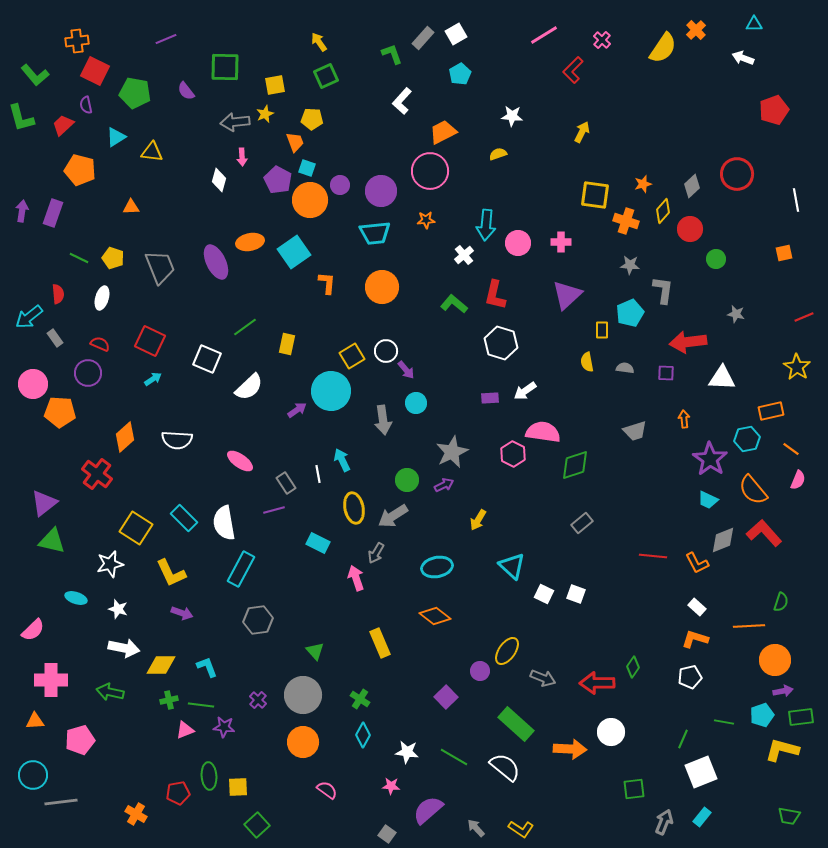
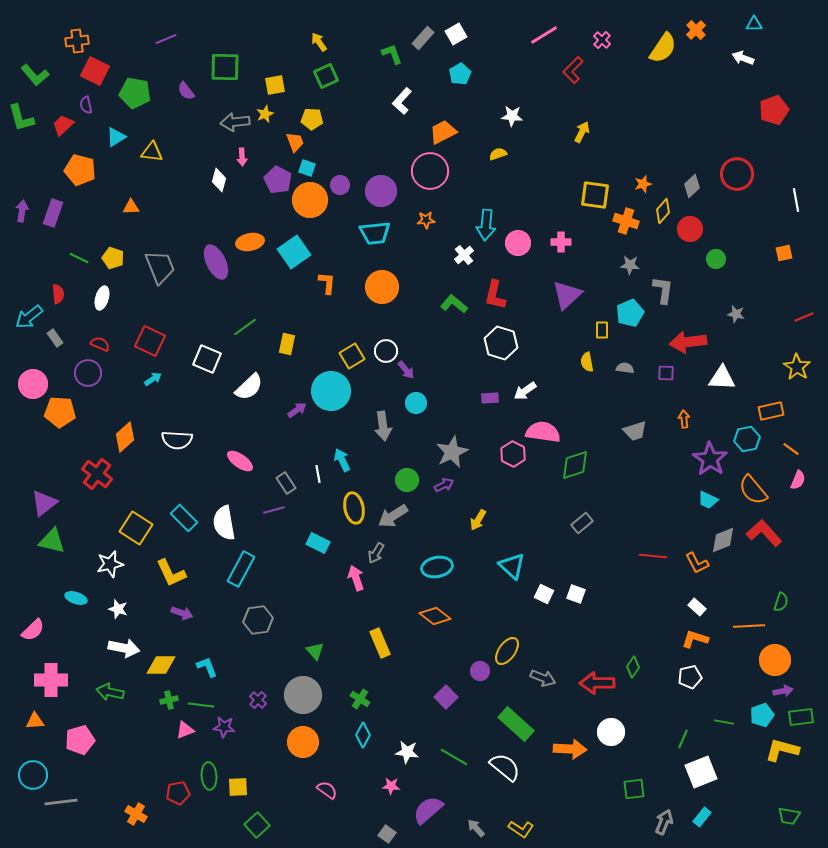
gray arrow at (383, 420): moved 6 px down
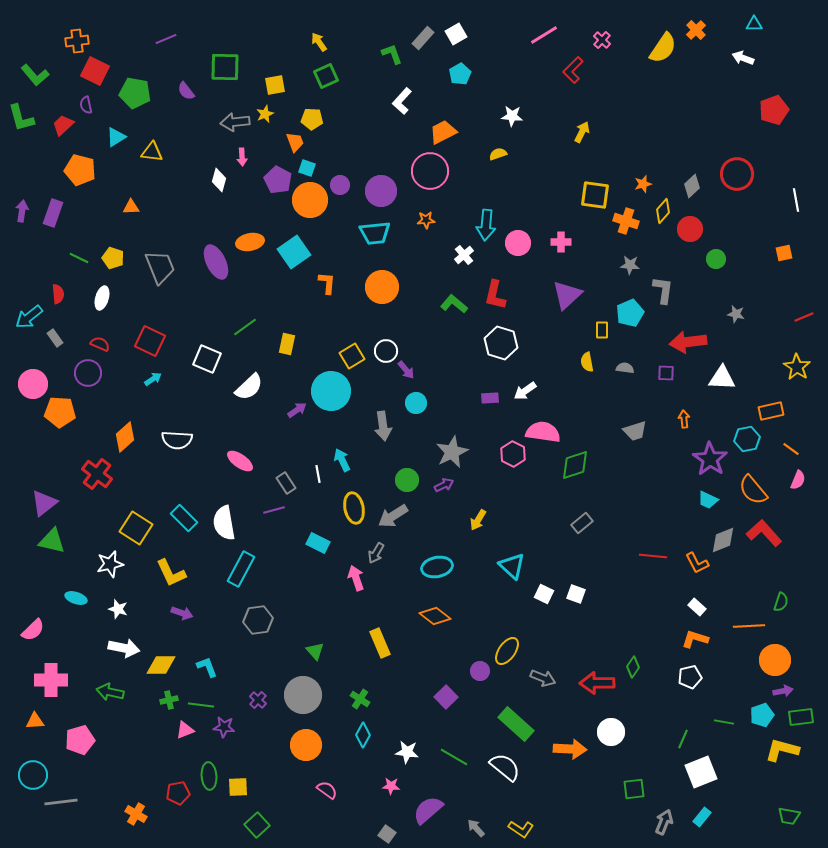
orange circle at (303, 742): moved 3 px right, 3 px down
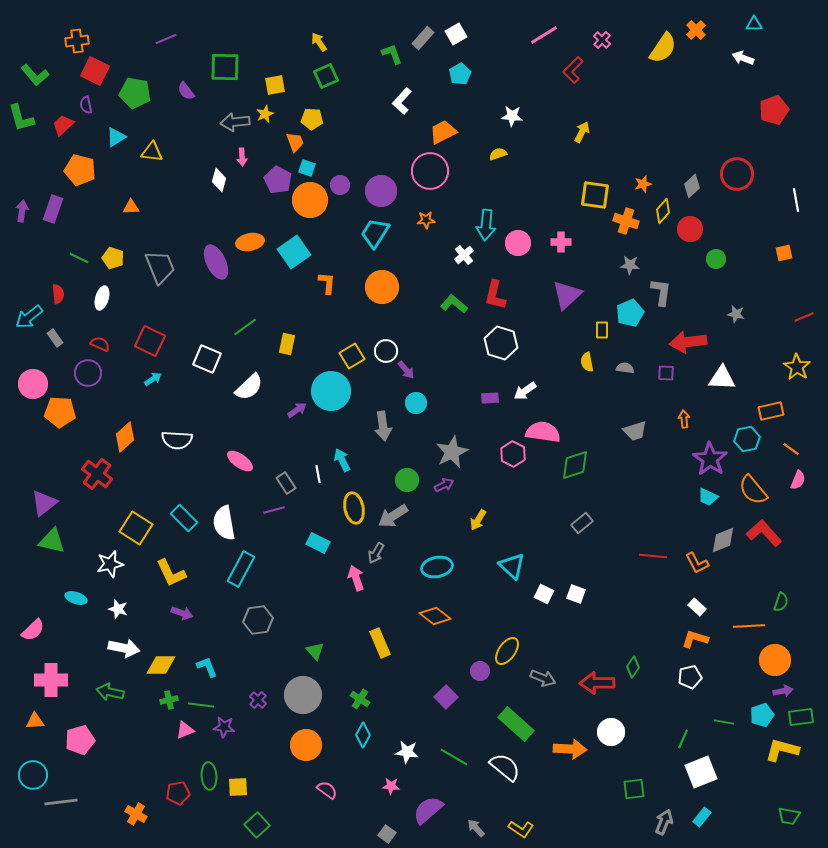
purple rectangle at (53, 213): moved 4 px up
cyan trapezoid at (375, 233): rotated 128 degrees clockwise
gray L-shape at (663, 290): moved 2 px left, 2 px down
cyan trapezoid at (708, 500): moved 3 px up
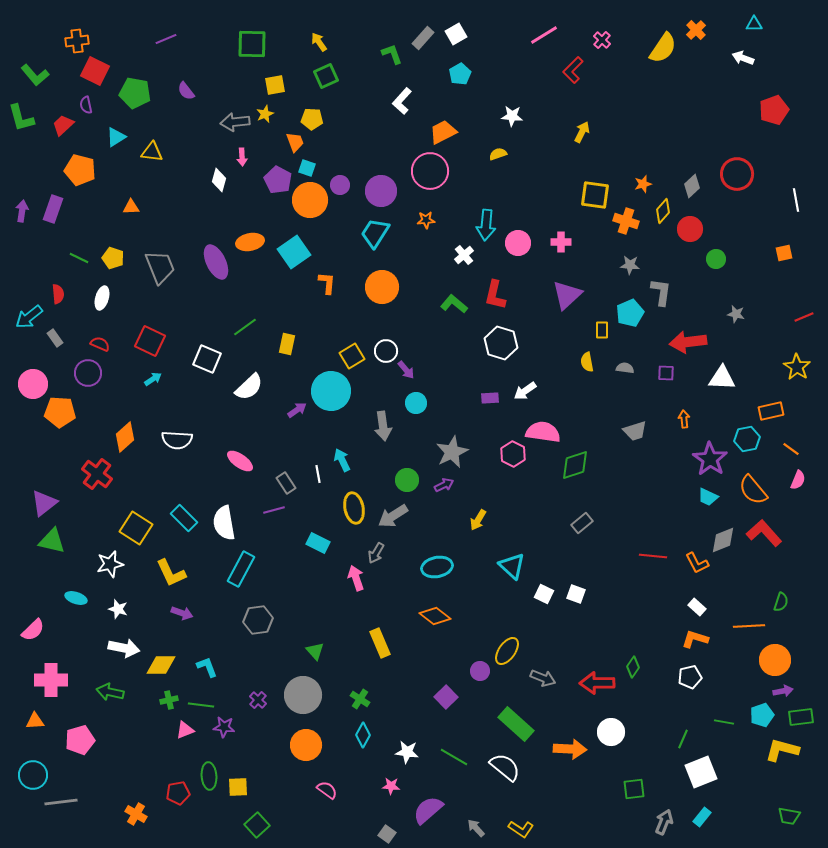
green square at (225, 67): moved 27 px right, 23 px up
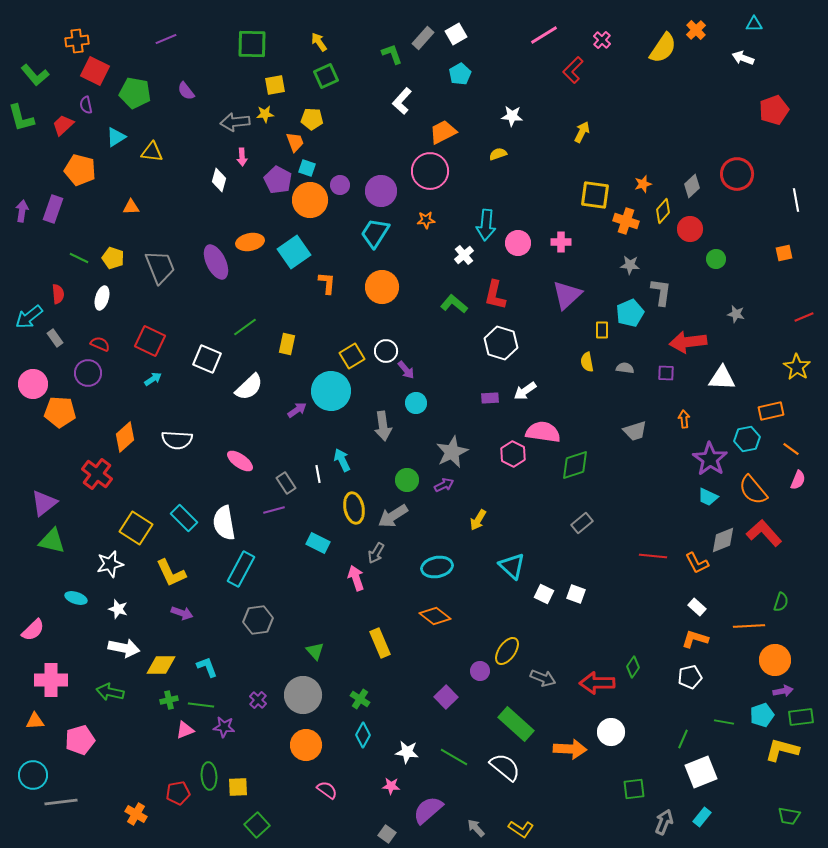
yellow star at (265, 114): rotated 18 degrees clockwise
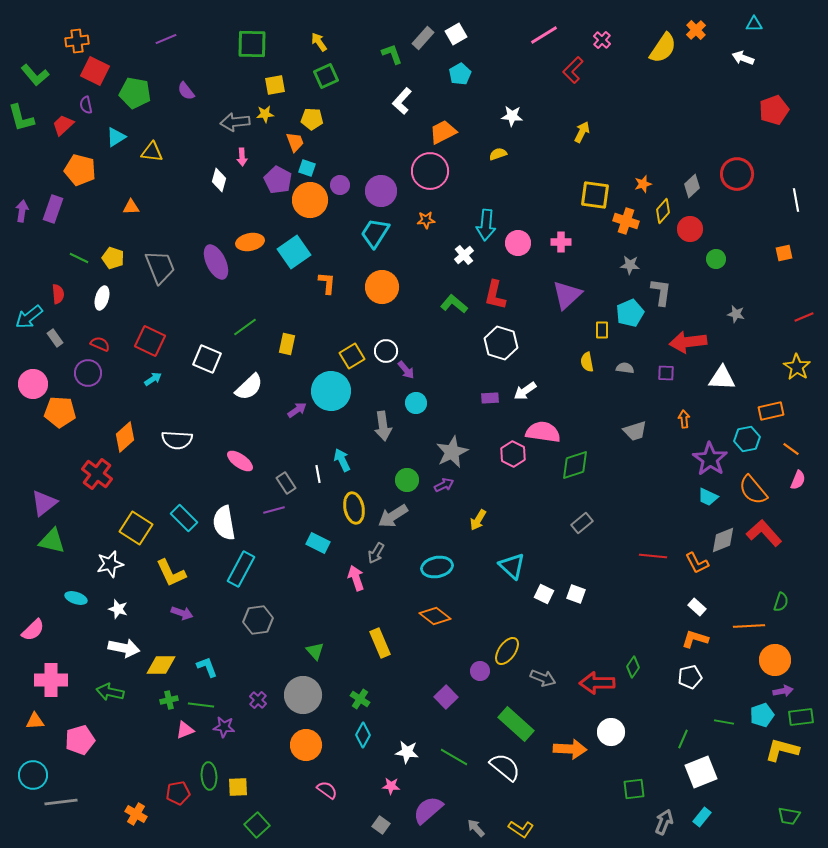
gray square at (387, 834): moved 6 px left, 9 px up
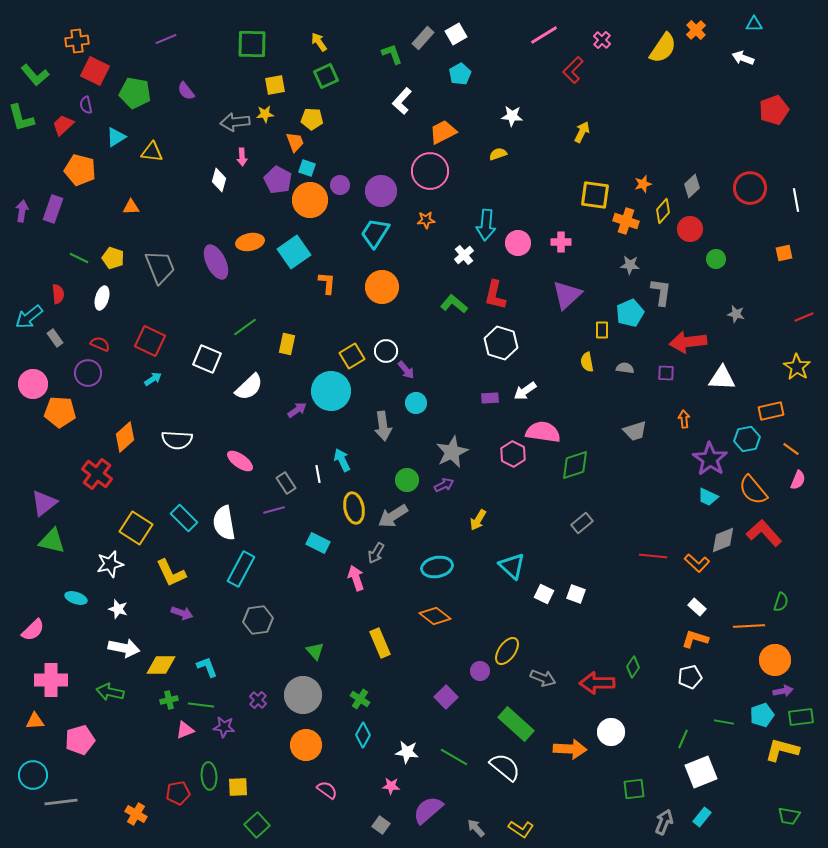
red circle at (737, 174): moved 13 px right, 14 px down
orange L-shape at (697, 563): rotated 20 degrees counterclockwise
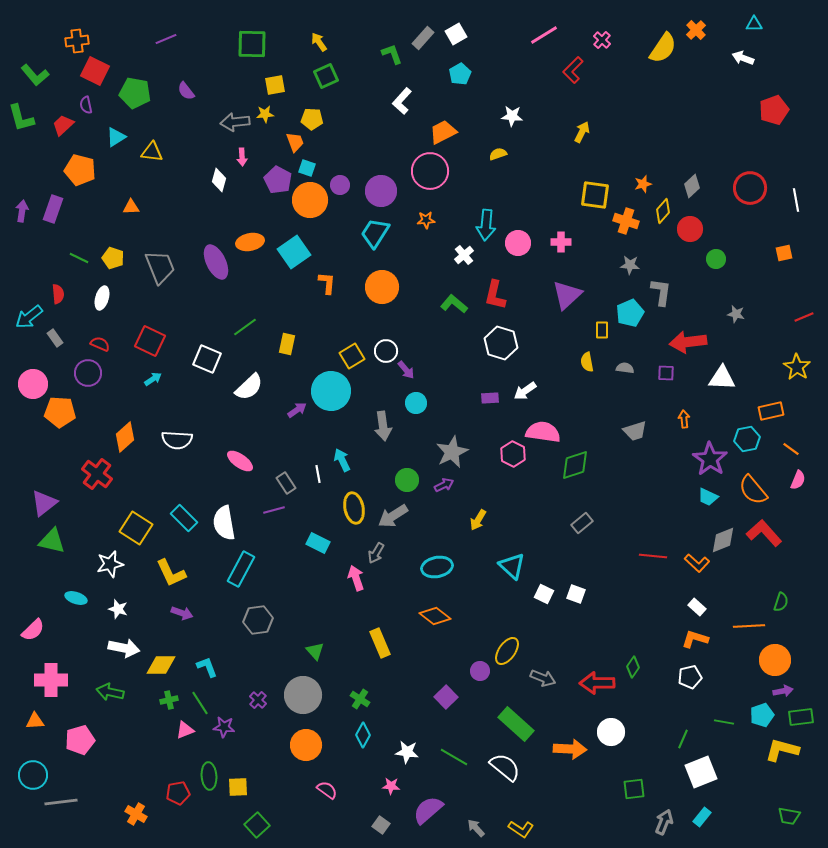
green line at (201, 705): moved 1 px left, 2 px up; rotated 50 degrees clockwise
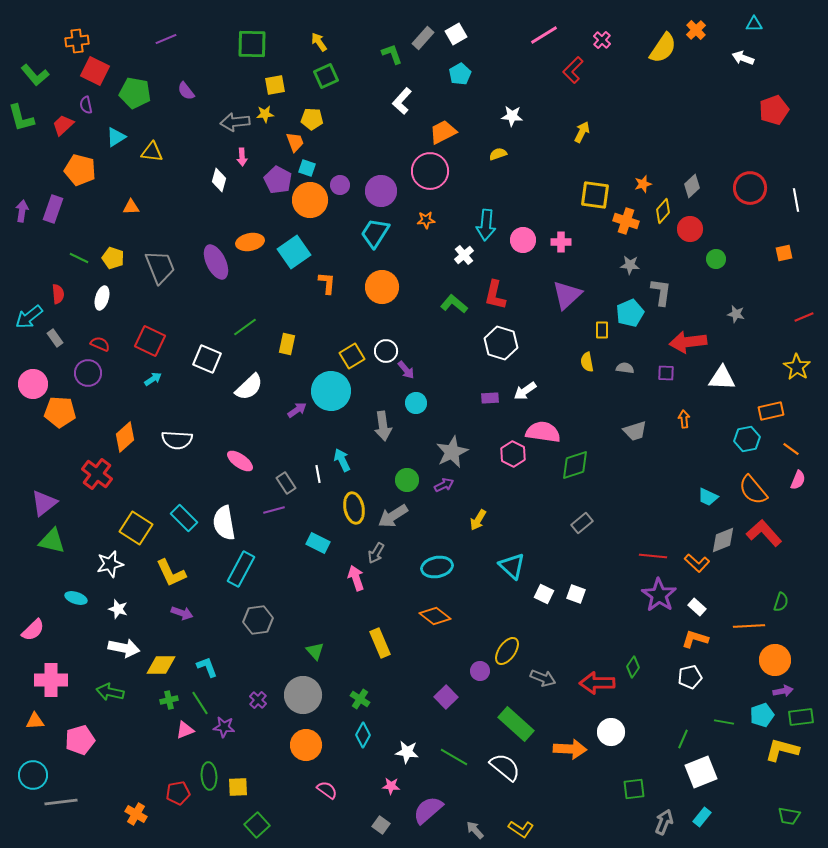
pink circle at (518, 243): moved 5 px right, 3 px up
purple star at (710, 459): moved 51 px left, 136 px down
gray arrow at (476, 828): moved 1 px left, 2 px down
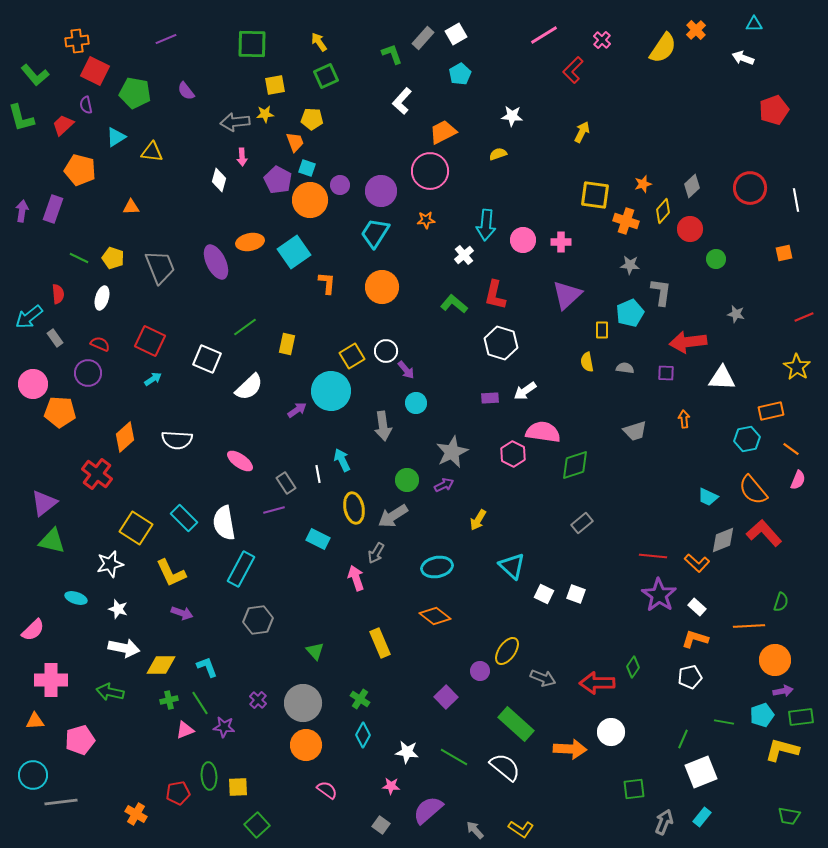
cyan rectangle at (318, 543): moved 4 px up
gray circle at (303, 695): moved 8 px down
